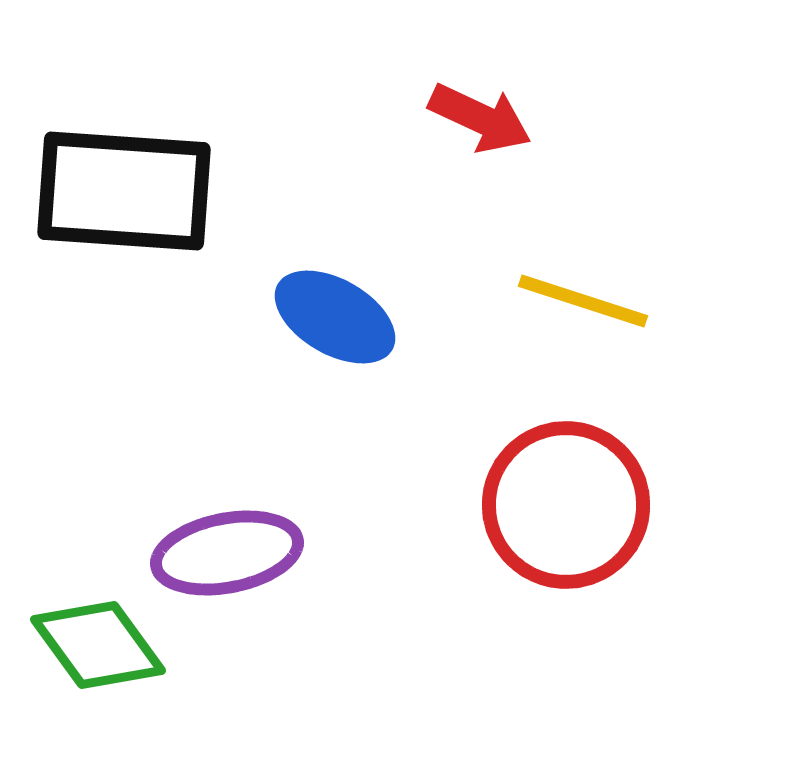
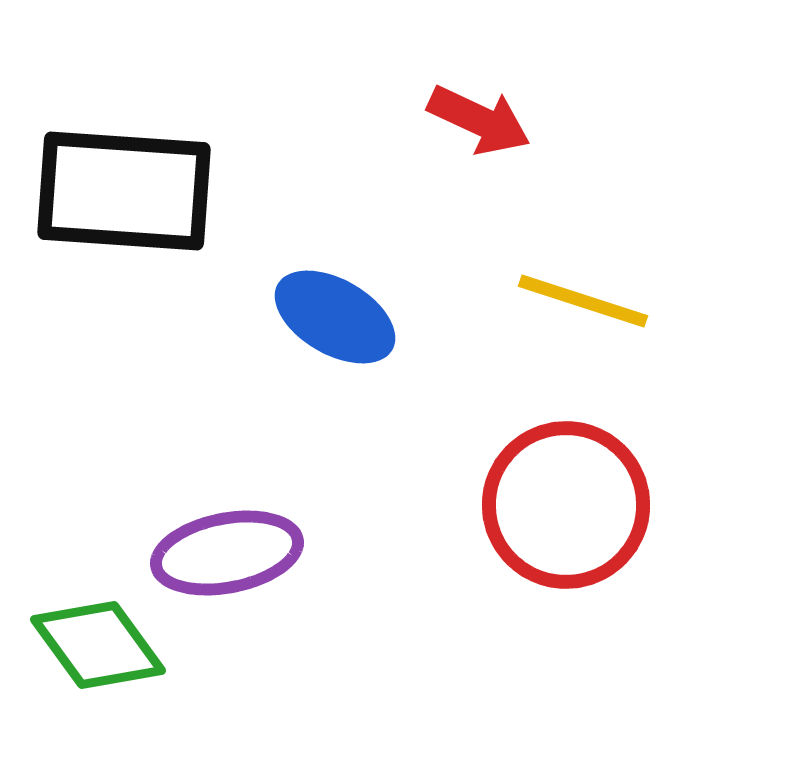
red arrow: moved 1 px left, 2 px down
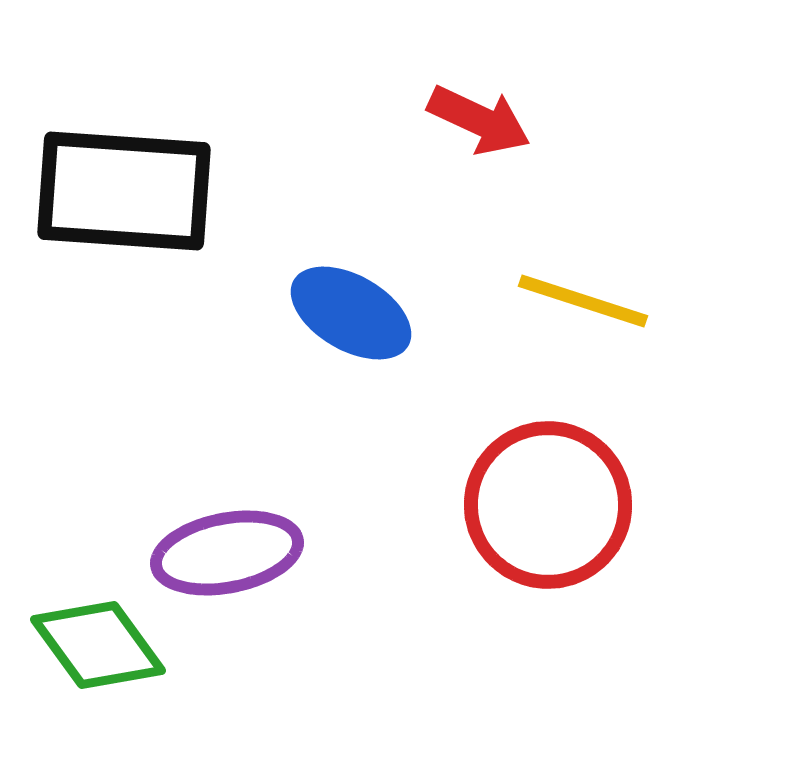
blue ellipse: moved 16 px right, 4 px up
red circle: moved 18 px left
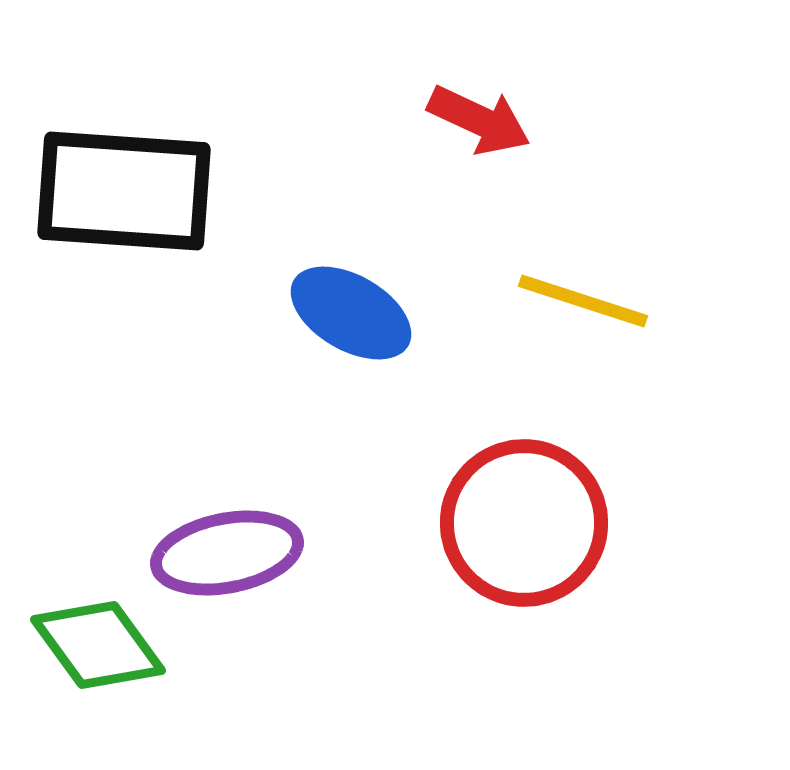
red circle: moved 24 px left, 18 px down
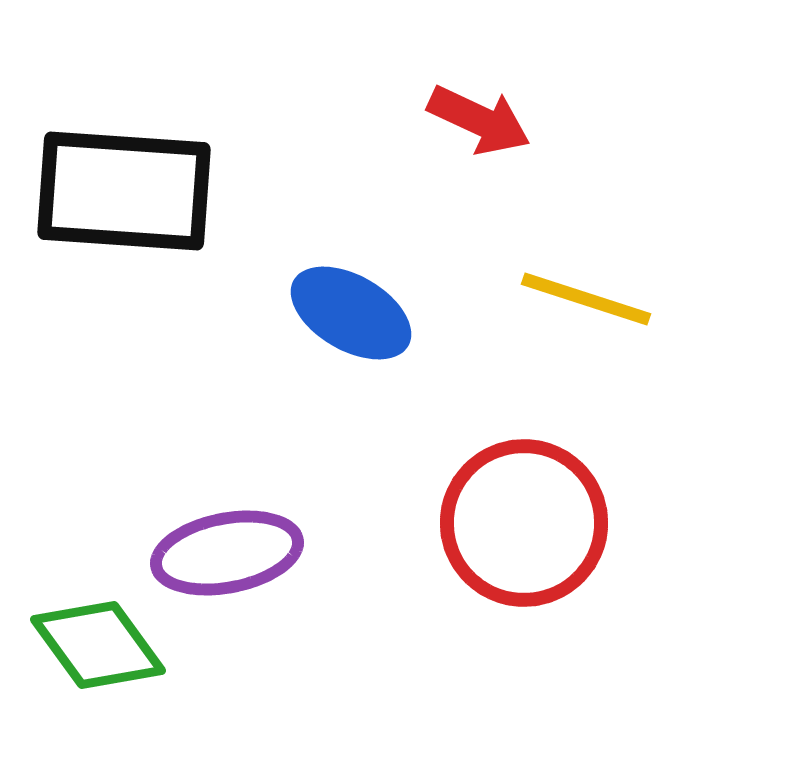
yellow line: moved 3 px right, 2 px up
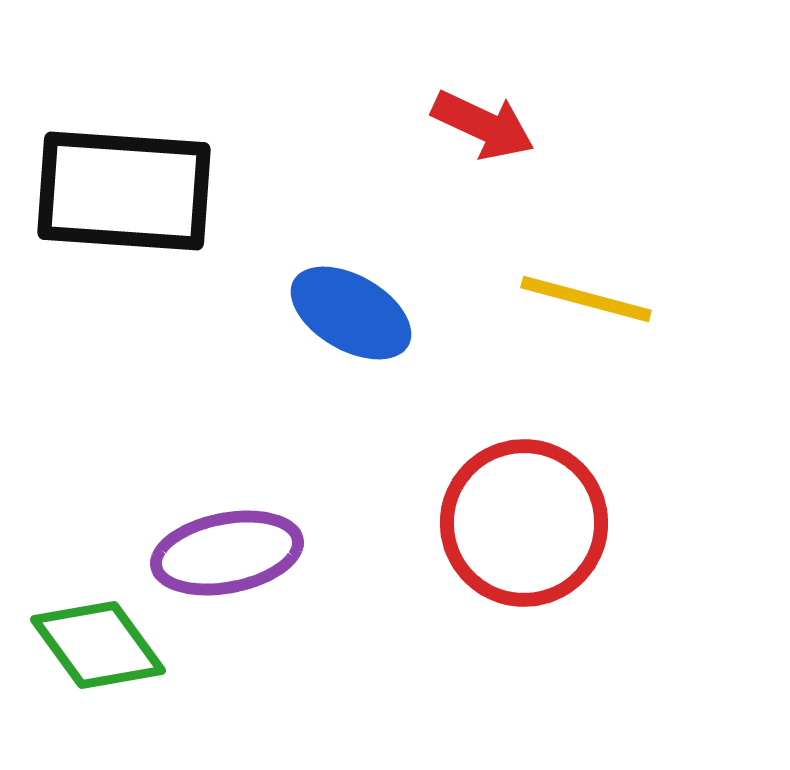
red arrow: moved 4 px right, 5 px down
yellow line: rotated 3 degrees counterclockwise
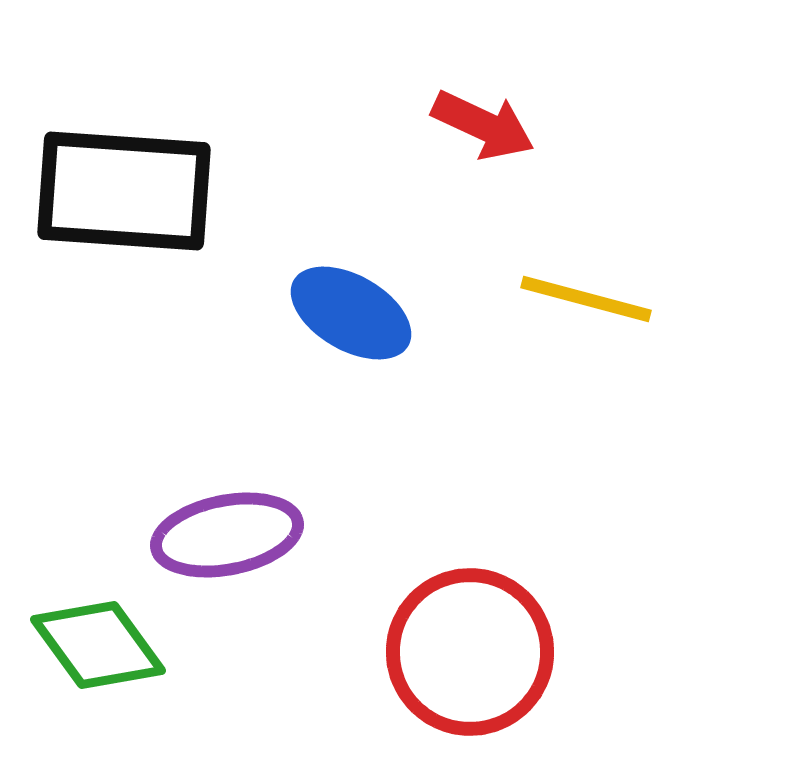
red circle: moved 54 px left, 129 px down
purple ellipse: moved 18 px up
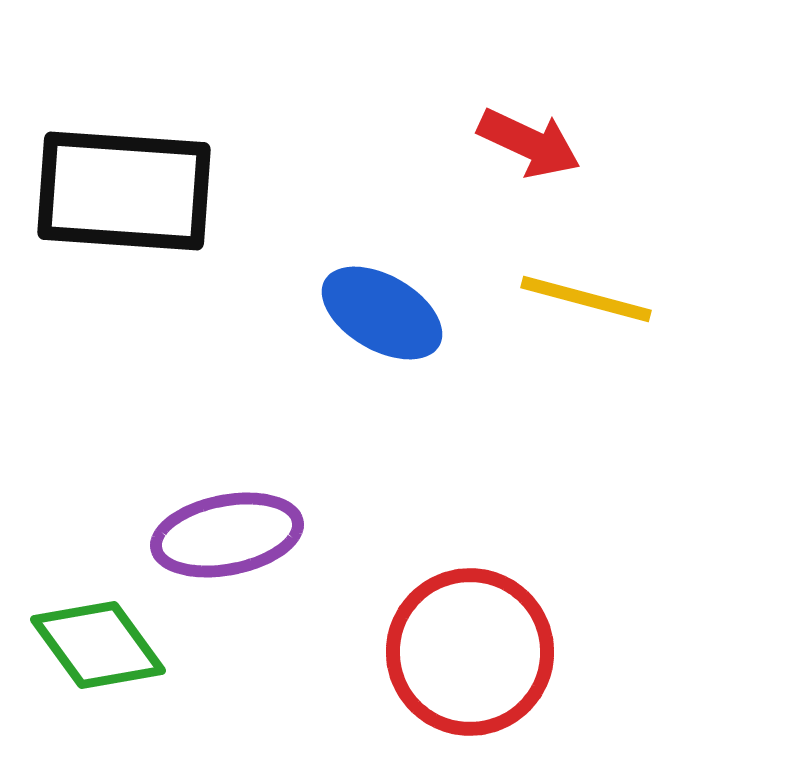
red arrow: moved 46 px right, 18 px down
blue ellipse: moved 31 px right
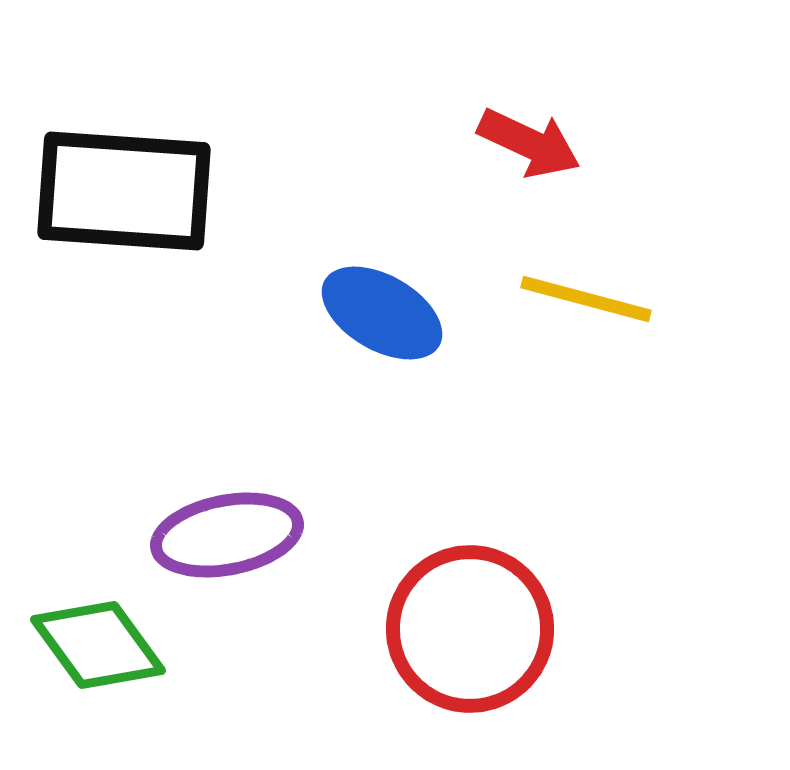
red circle: moved 23 px up
